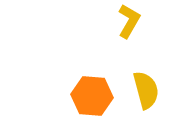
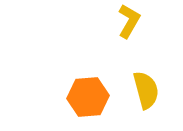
orange hexagon: moved 4 px left, 1 px down; rotated 9 degrees counterclockwise
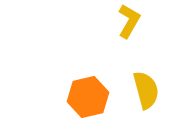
orange hexagon: rotated 9 degrees counterclockwise
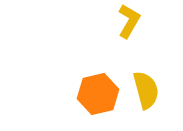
orange hexagon: moved 10 px right, 3 px up
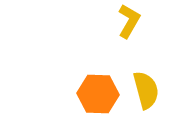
orange hexagon: rotated 15 degrees clockwise
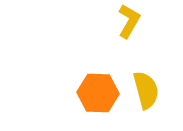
orange hexagon: moved 1 px up
